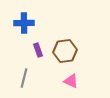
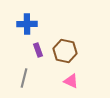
blue cross: moved 3 px right, 1 px down
brown hexagon: rotated 20 degrees clockwise
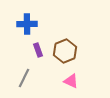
brown hexagon: rotated 25 degrees clockwise
gray line: rotated 12 degrees clockwise
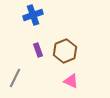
blue cross: moved 6 px right, 9 px up; rotated 18 degrees counterclockwise
gray line: moved 9 px left
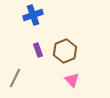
pink triangle: moved 1 px right, 1 px up; rotated 21 degrees clockwise
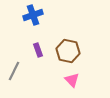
brown hexagon: moved 3 px right; rotated 25 degrees counterclockwise
gray line: moved 1 px left, 7 px up
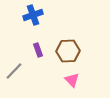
brown hexagon: rotated 15 degrees counterclockwise
gray line: rotated 18 degrees clockwise
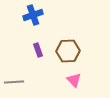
gray line: moved 11 px down; rotated 42 degrees clockwise
pink triangle: moved 2 px right
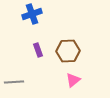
blue cross: moved 1 px left, 1 px up
pink triangle: moved 1 px left; rotated 35 degrees clockwise
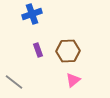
gray line: rotated 42 degrees clockwise
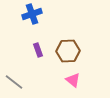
pink triangle: rotated 42 degrees counterclockwise
